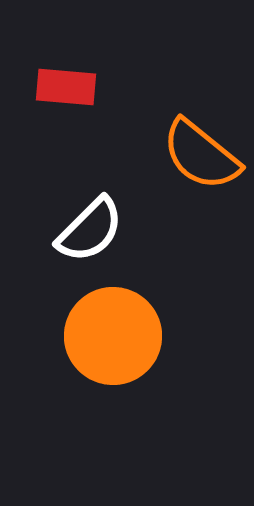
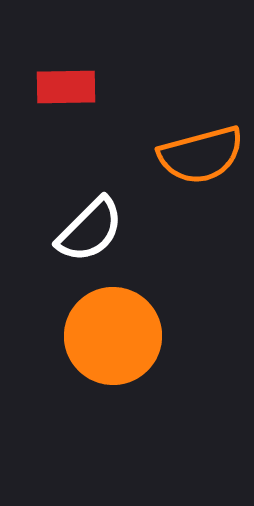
red rectangle: rotated 6 degrees counterclockwise
orange semicircle: rotated 54 degrees counterclockwise
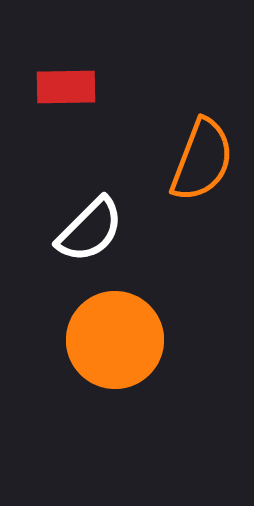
orange semicircle: moved 1 px right, 5 px down; rotated 54 degrees counterclockwise
orange circle: moved 2 px right, 4 px down
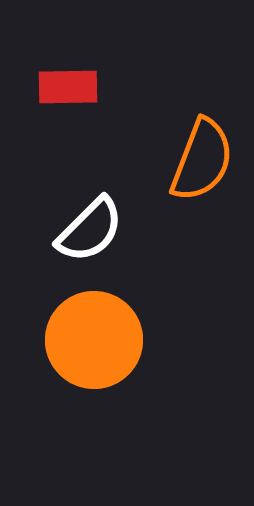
red rectangle: moved 2 px right
orange circle: moved 21 px left
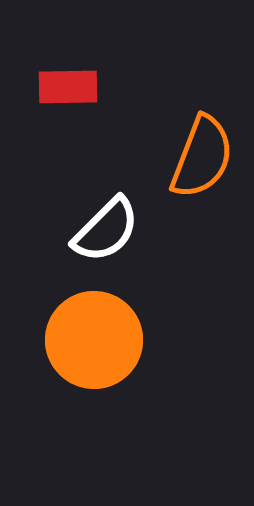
orange semicircle: moved 3 px up
white semicircle: moved 16 px right
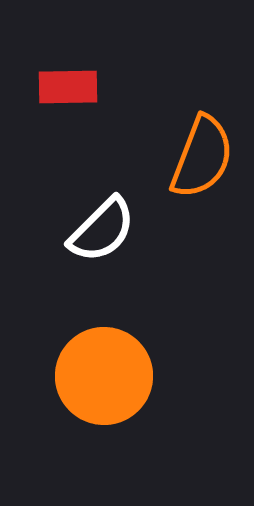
white semicircle: moved 4 px left
orange circle: moved 10 px right, 36 px down
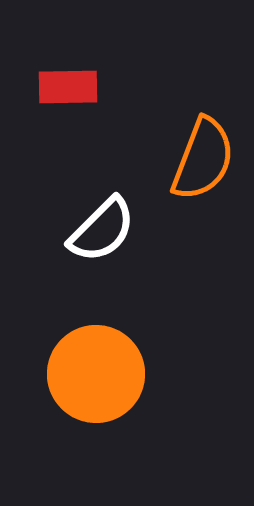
orange semicircle: moved 1 px right, 2 px down
orange circle: moved 8 px left, 2 px up
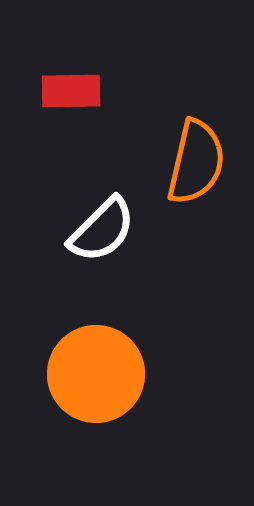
red rectangle: moved 3 px right, 4 px down
orange semicircle: moved 7 px left, 3 px down; rotated 8 degrees counterclockwise
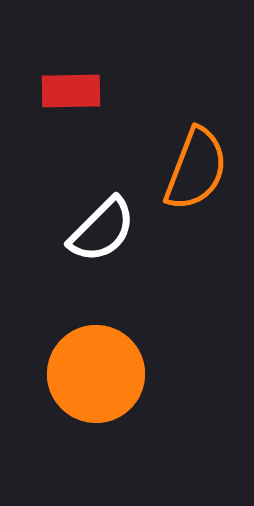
orange semicircle: moved 7 px down; rotated 8 degrees clockwise
